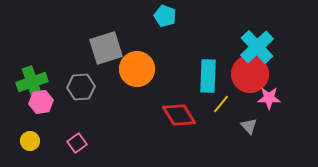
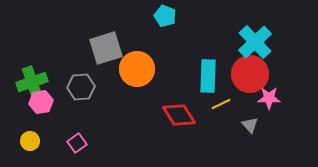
cyan cross: moved 2 px left, 5 px up
yellow line: rotated 24 degrees clockwise
gray triangle: moved 1 px right, 1 px up
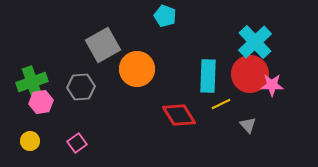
gray square: moved 3 px left, 3 px up; rotated 12 degrees counterclockwise
pink star: moved 3 px right, 13 px up
gray triangle: moved 2 px left
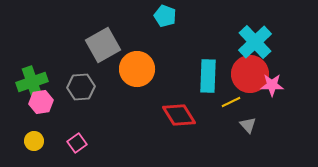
yellow line: moved 10 px right, 2 px up
yellow circle: moved 4 px right
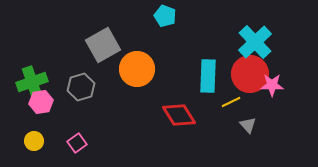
gray hexagon: rotated 12 degrees counterclockwise
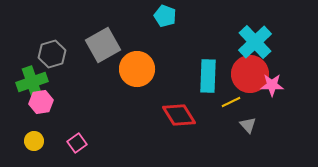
gray hexagon: moved 29 px left, 33 px up
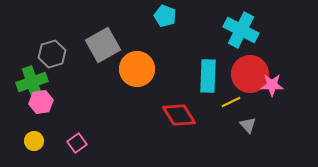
cyan cross: moved 14 px left, 12 px up; rotated 20 degrees counterclockwise
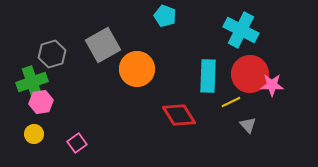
yellow circle: moved 7 px up
